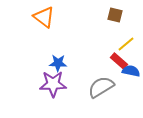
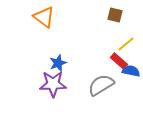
blue star: rotated 24 degrees counterclockwise
gray semicircle: moved 2 px up
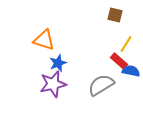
orange triangle: moved 23 px down; rotated 20 degrees counterclockwise
yellow line: rotated 18 degrees counterclockwise
purple star: rotated 12 degrees counterclockwise
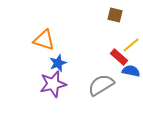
yellow line: moved 5 px right, 1 px down; rotated 18 degrees clockwise
red rectangle: moved 4 px up
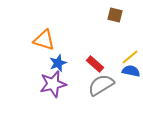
yellow line: moved 1 px left, 12 px down
red rectangle: moved 24 px left, 7 px down
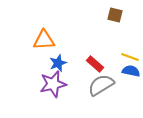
orange triangle: rotated 20 degrees counterclockwise
yellow line: rotated 60 degrees clockwise
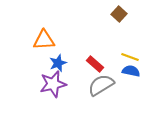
brown square: moved 4 px right, 1 px up; rotated 28 degrees clockwise
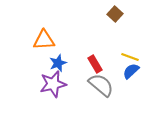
brown square: moved 4 px left
red rectangle: rotated 18 degrees clockwise
blue semicircle: rotated 54 degrees counterclockwise
gray semicircle: rotated 72 degrees clockwise
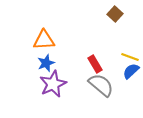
blue star: moved 12 px left
purple star: rotated 12 degrees counterclockwise
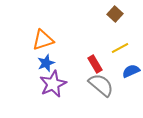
orange triangle: moved 1 px left; rotated 15 degrees counterclockwise
yellow line: moved 10 px left, 9 px up; rotated 48 degrees counterclockwise
blue semicircle: rotated 18 degrees clockwise
